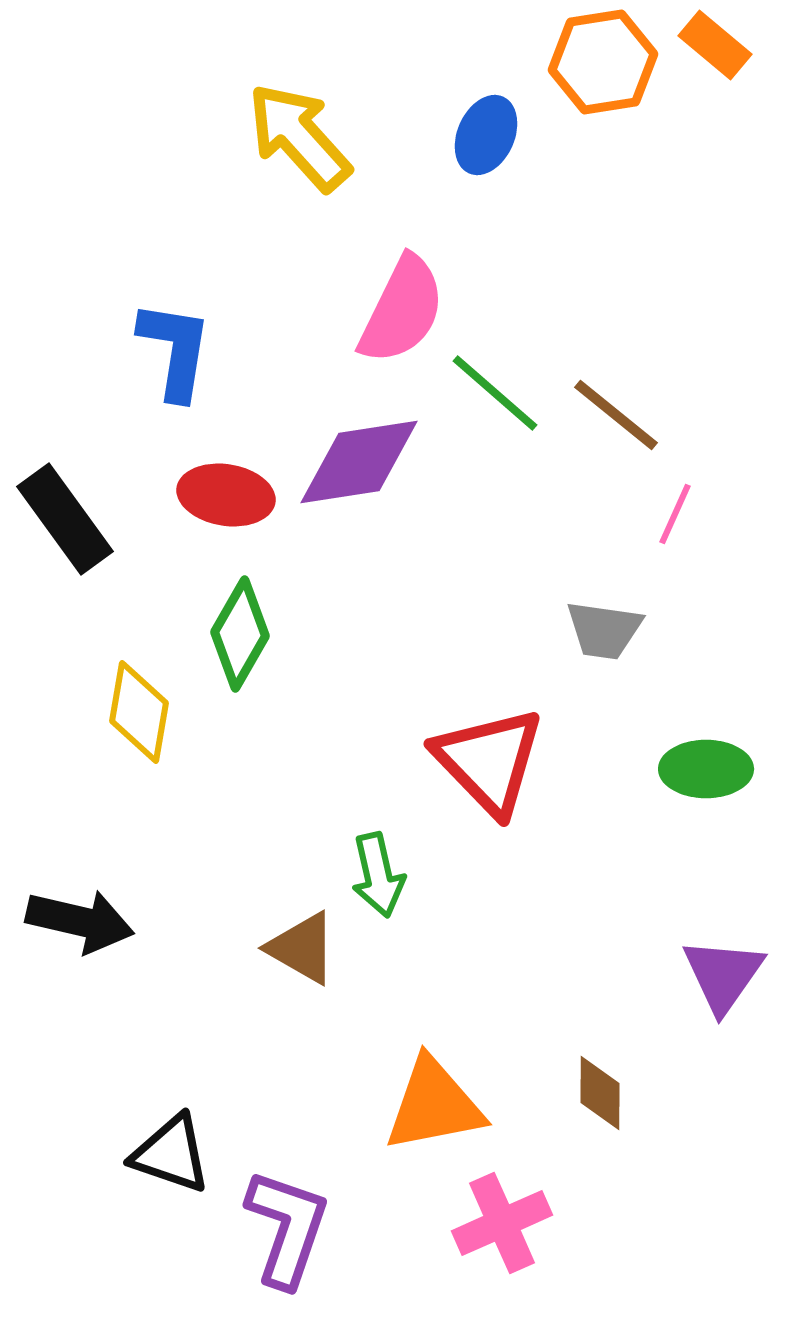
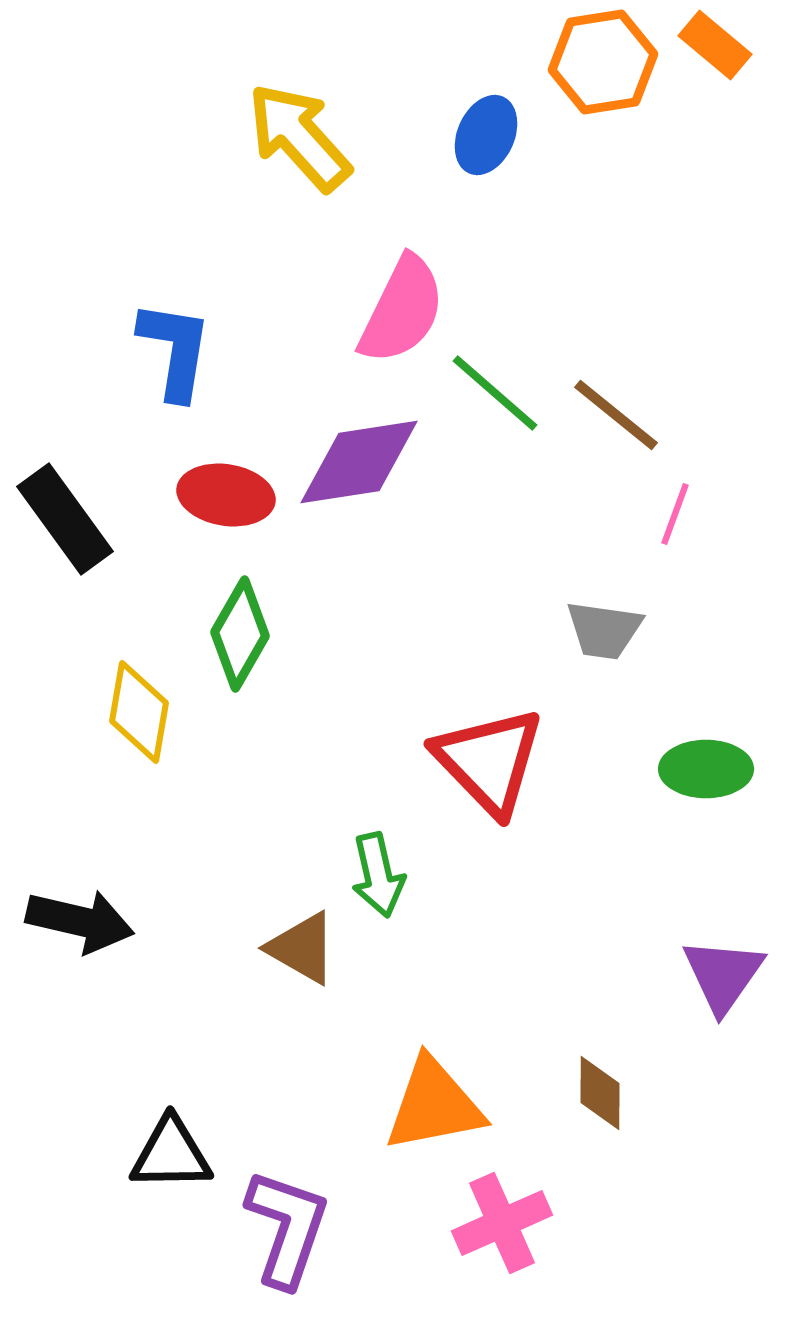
pink line: rotated 4 degrees counterclockwise
black triangle: rotated 20 degrees counterclockwise
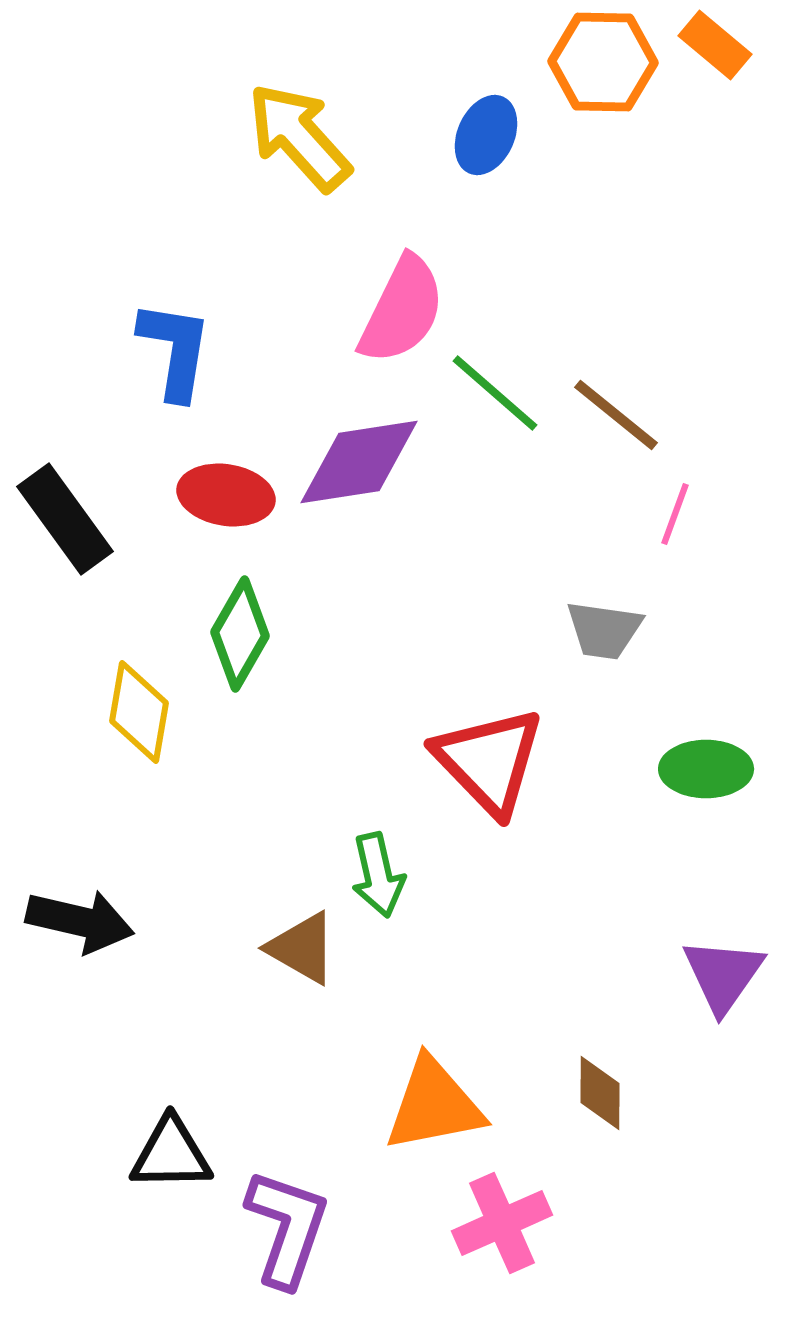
orange hexagon: rotated 10 degrees clockwise
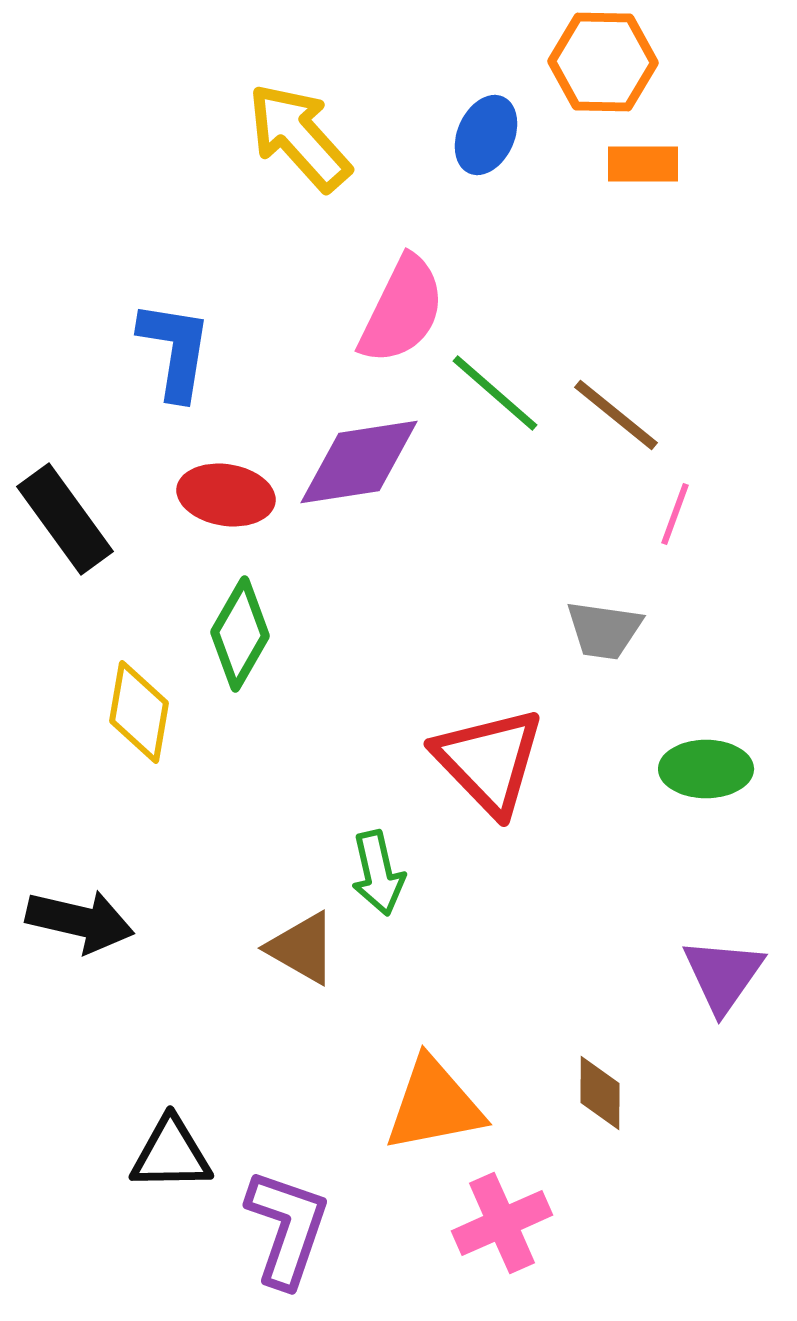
orange rectangle: moved 72 px left, 119 px down; rotated 40 degrees counterclockwise
green arrow: moved 2 px up
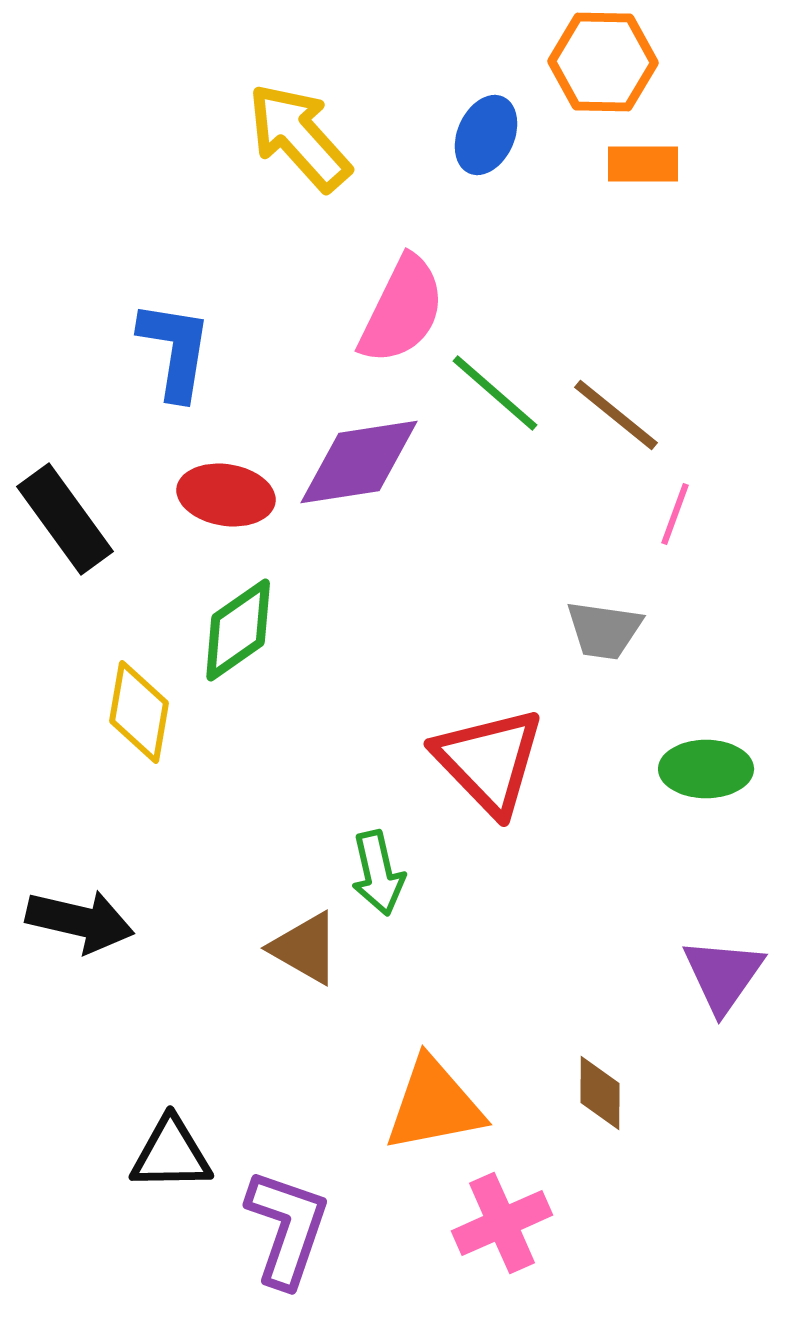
green diamond: moved 2 px left, 4 px up; rotated 25 degrees clockwise
brown triangle: moved 3 px right
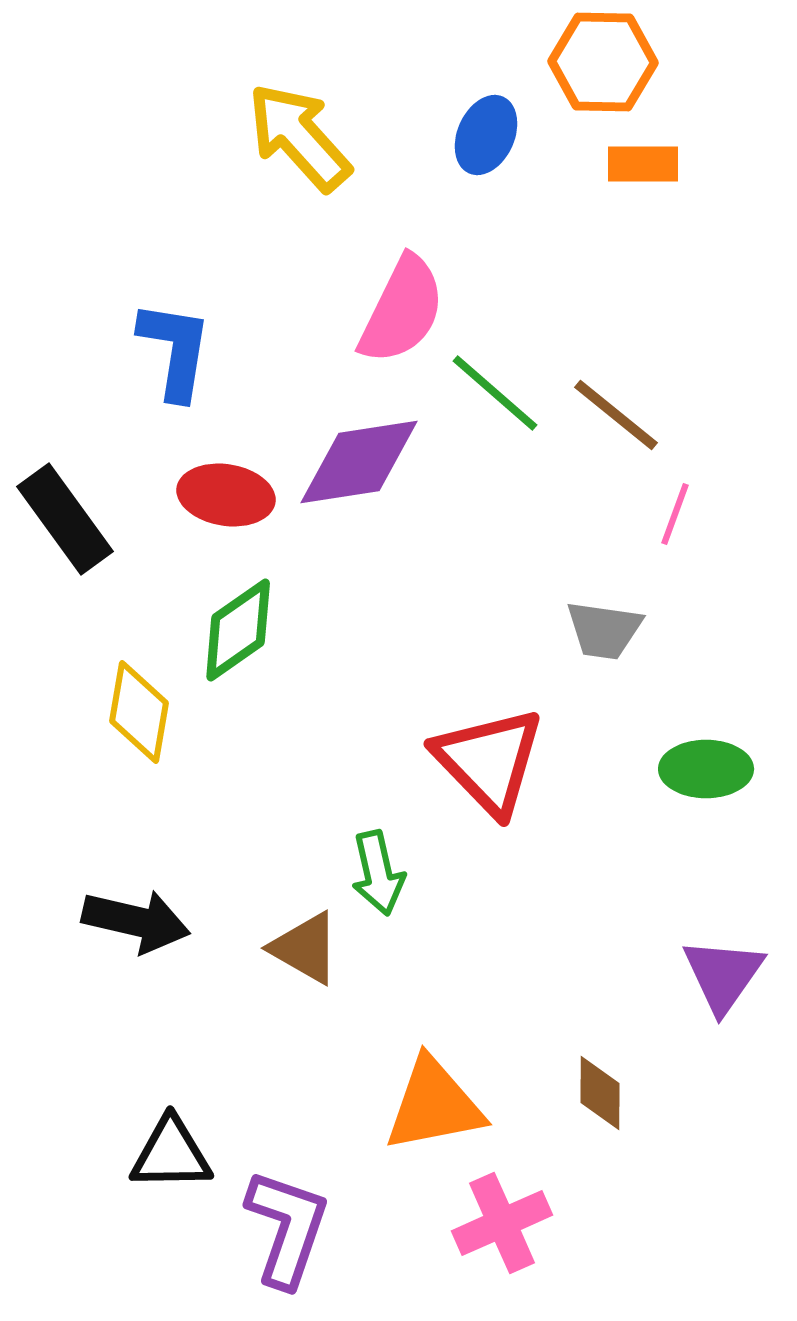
black arrow: moved 56 px right
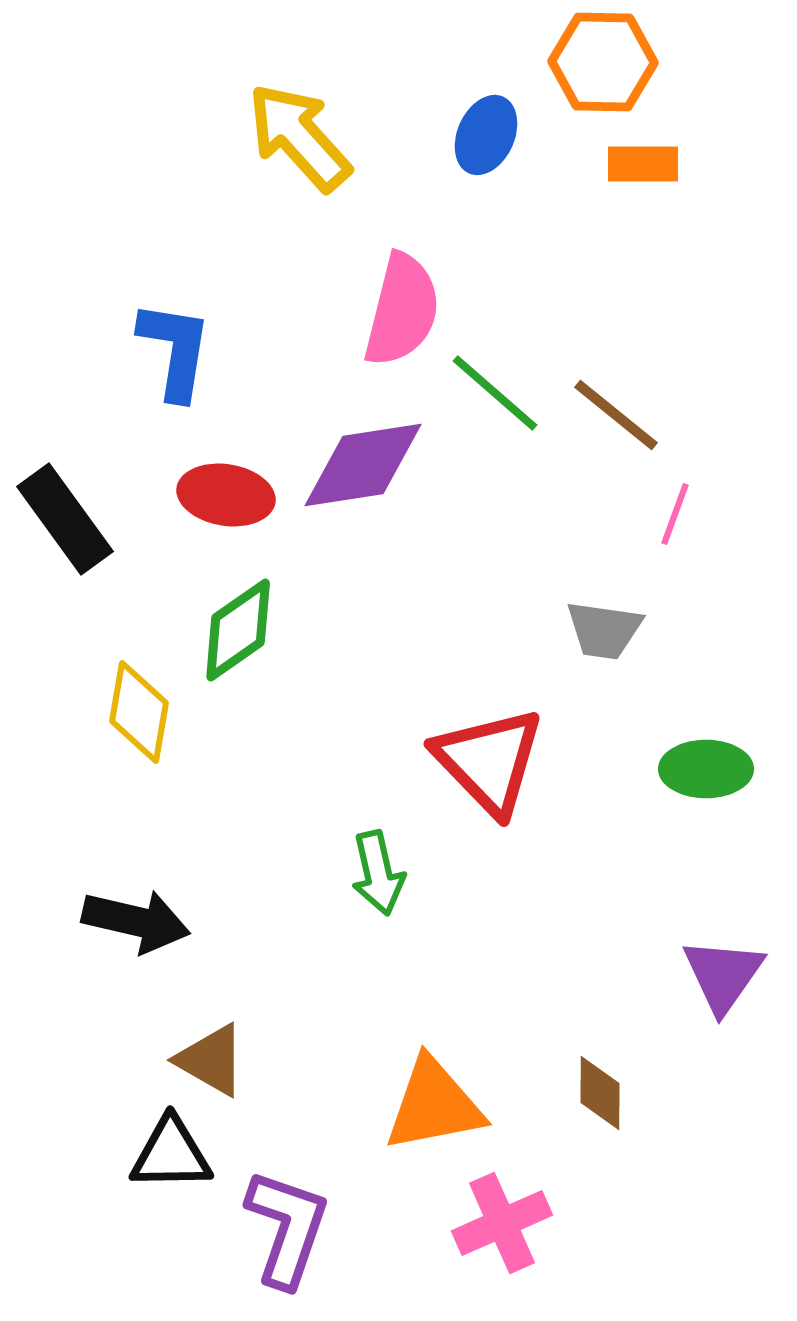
pink semicircle: rotated 12 degrees counterclockwise
purple diamond: moved 4 px right, 3 px down
brown triangle: moved 94 px left, 112 px down
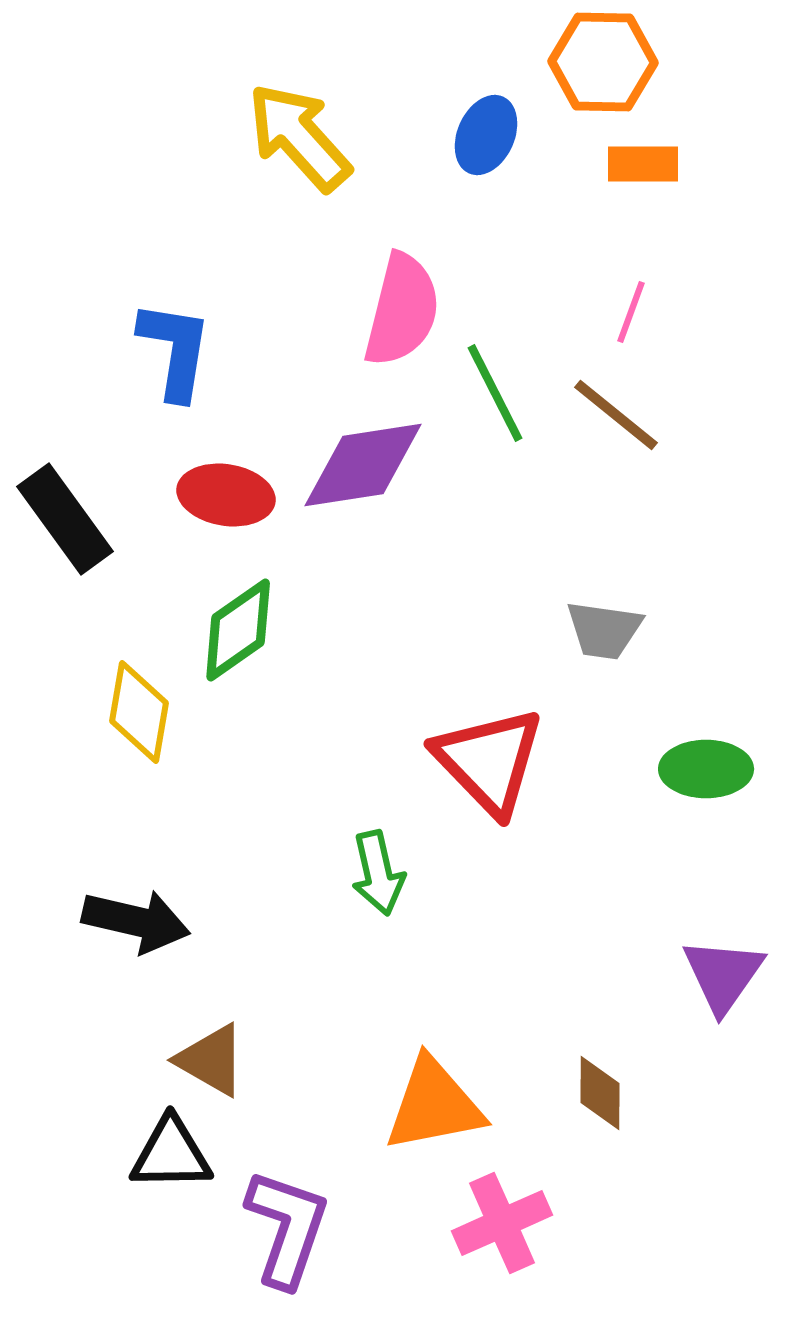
green line: rotated 22 degrees clockwise
pink line: moved 44 px left, 202 px up
